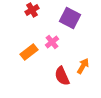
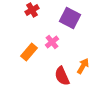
orange rectangle: rotated 12 degrees counterclockwise
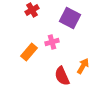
pink cross: rotated 24 degrees clockwise
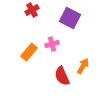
pink cross: moved 2 px down
